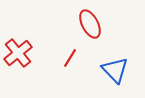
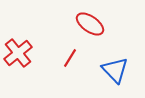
red ellipse: rotated 28 degrees counterclockwise
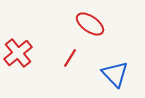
blue triangle: moved 4 px down
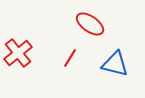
blue triangle: moved 10 px up; rotated 32 degrees counterclockwise
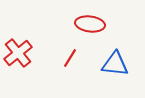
red ellipse: rotated 28 degrees counterclockwise
blue triangle: rotated 8 degrees counterclockwise
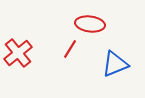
red line: moved 9 px up
blue triangle: rotated 28 degrees counterclockwise
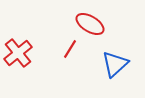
red ellipse: rotated 24 degrees clockwise
blue triangle: rotated 20 degrees counterclockwise
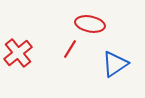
red ellipse: rotated 20 degrees counterclockwise
blue triangle: rotated 8 degrees clockwise
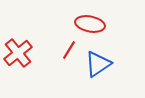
red line: moved 1 px left, 1 px down
blue triangle: moved 17 px left
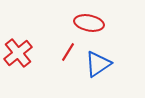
red ellipse: moved 1 px left, 1 px up
red line: moved 1 px left, 2 px down
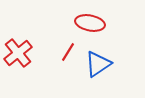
red ellipse: moved 1 px right
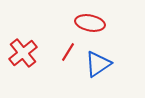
red cross: moved 5 px right
